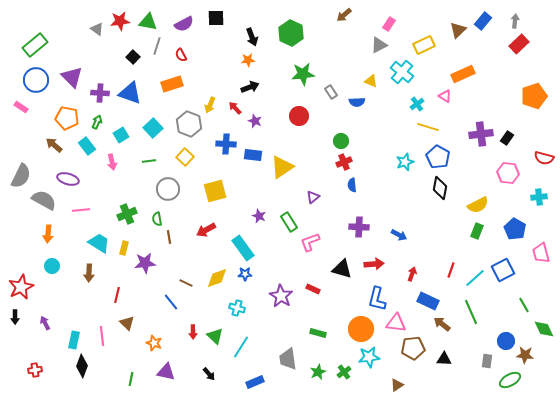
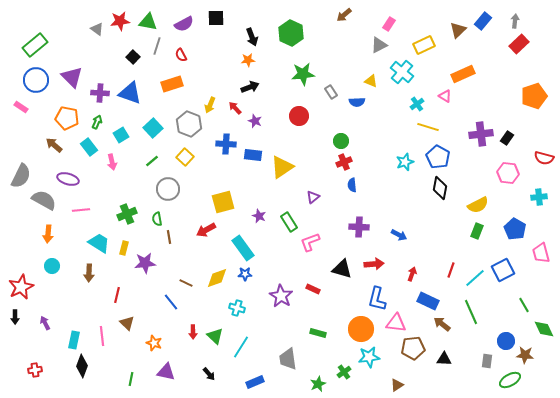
cyan rectangle at (87, 146): moved 2 px right, 1 px down
green line at (149, 161): moved 3 px right; rotated 32 degrees counterclockwise
yellow square at (215, 191): moved 8 px right, 11 px down
green star at (318, 372): moved 12 px down
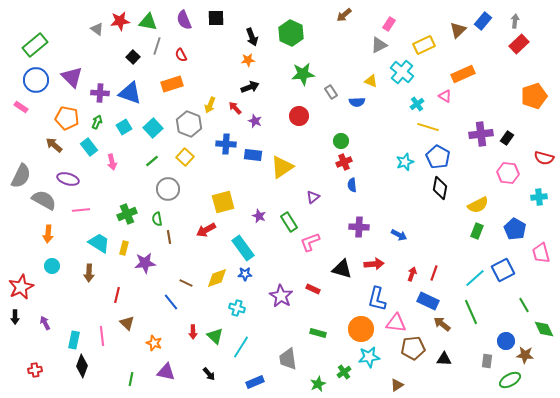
purple semicircle at (184, 24): moved 4 px up; rotated 96 degrees clockwise
cyan square at (121, 135): moved 3 px right, 8 px up
red line at (451, 270): moved 17 px left, 3 px down
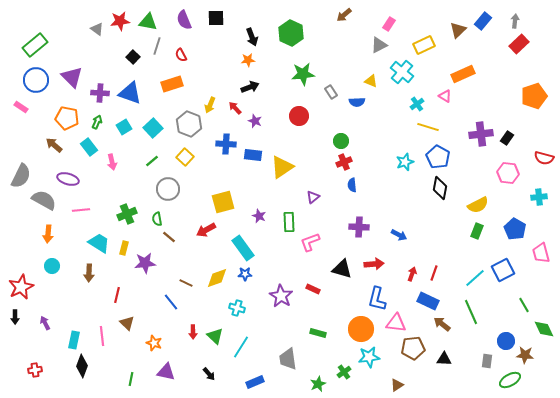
green rectangle at (289, 222): rotated 30 degrees clockwise
brown line at (169, 237): rotated 40 degrees counterclockwise
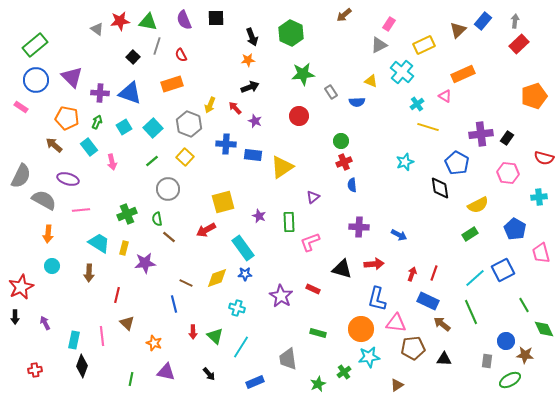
blue pentagon at (438, 157): moved 19 px right, 6 px down
black diamond at (440, 188): rotated 20 degrees counterclockwise
green rectangle at (477, 231): moved 7 px left, 3 px down; rotated 35 degrees clockwise
blue line at (171, 302): moved 3 px right, 2 px down; rotated 24 degrees clockwise
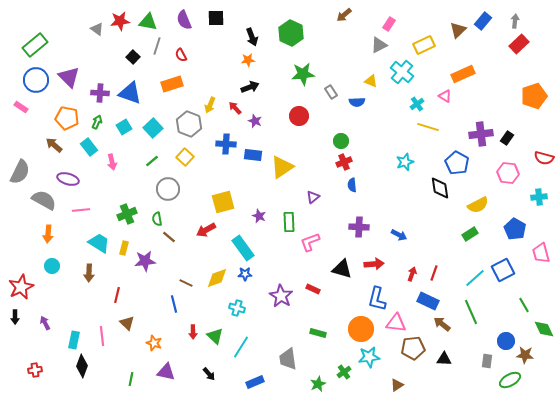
purple triangle at (72, 77): moved 3 px left
gray semicircle at (21, 176): moved 1 px left, 4 px up
purple star at (145, 263): moved 2 px up
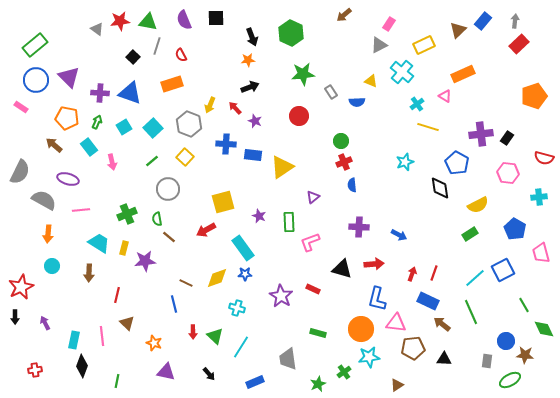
green line at (131, 379): moved 14 px left, 2 px down
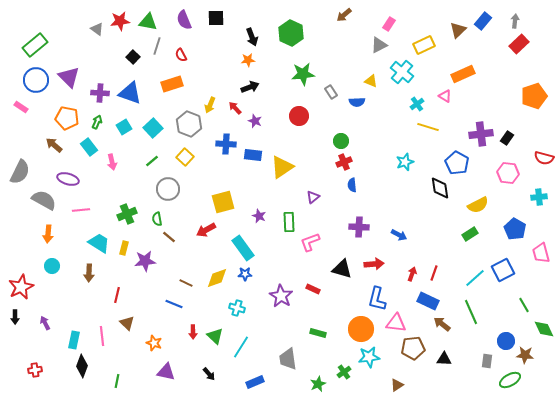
blue line at (174, 304): rotated 54 degrees counterclockwise
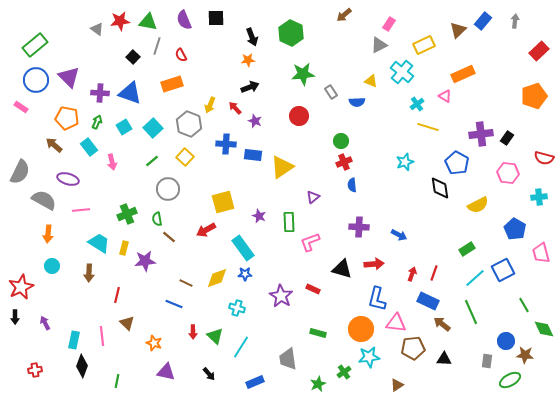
red rectangle at (519, 44): moved 20 px right, 7 px down
green rectangle at (470, 234): moved 3 px left, 15 px down
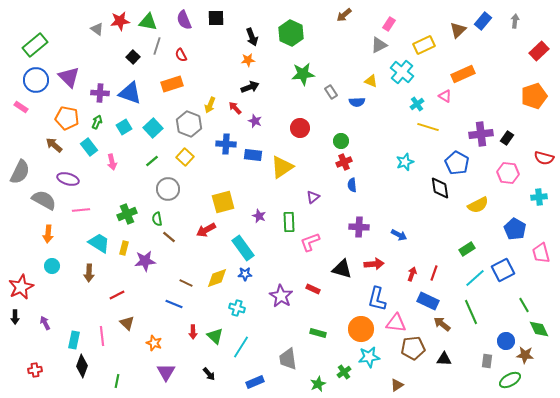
red circle at (299, 116): moved 1 px right, 12 px down
red line at (117, 295): rotated 49 degrees clockwise
green diamond at (544, 329): moved 5 px left
purple triangle at (166, 372): rotated 48 degrees clockwise
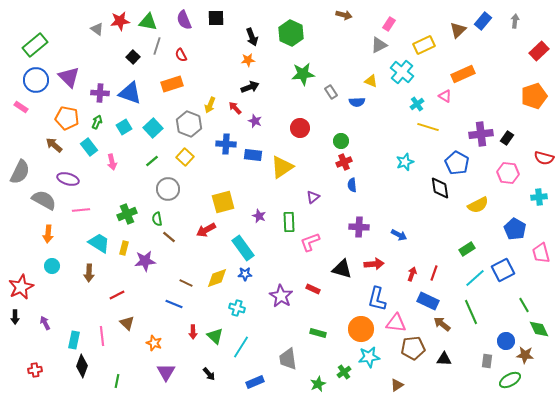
brown arrow at (344, 15): rotated 126 degrees counterclockwise
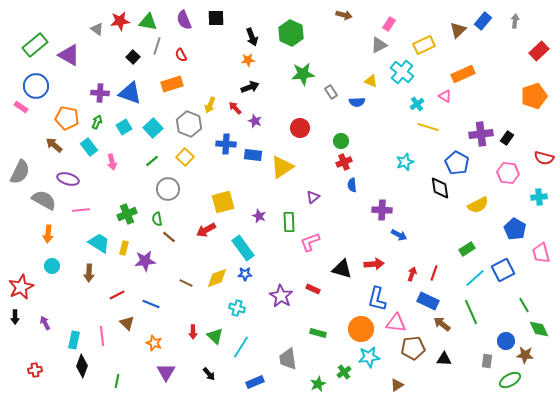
purple triangle at (69, 77): moved 22 px up; rotated 15 degrees counterclockwise
blue circle at (36, 80): moved 6 px down
purple cross at (359, 227): moved 23 px right, 17 px up
blue line at (174, 304): moved 23 px left
